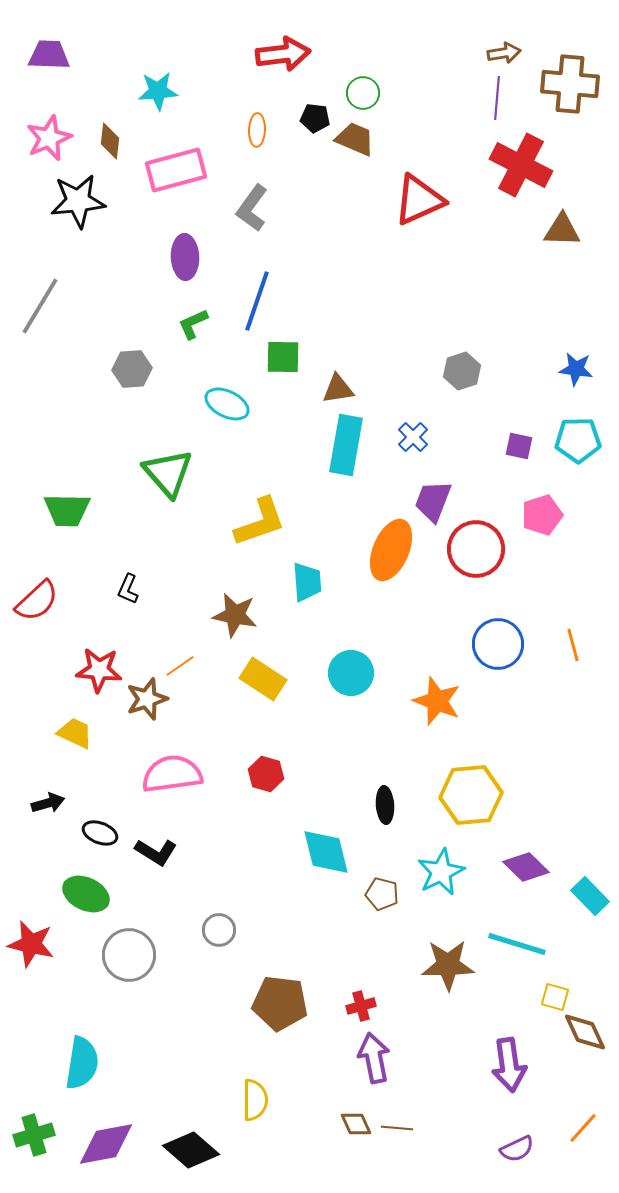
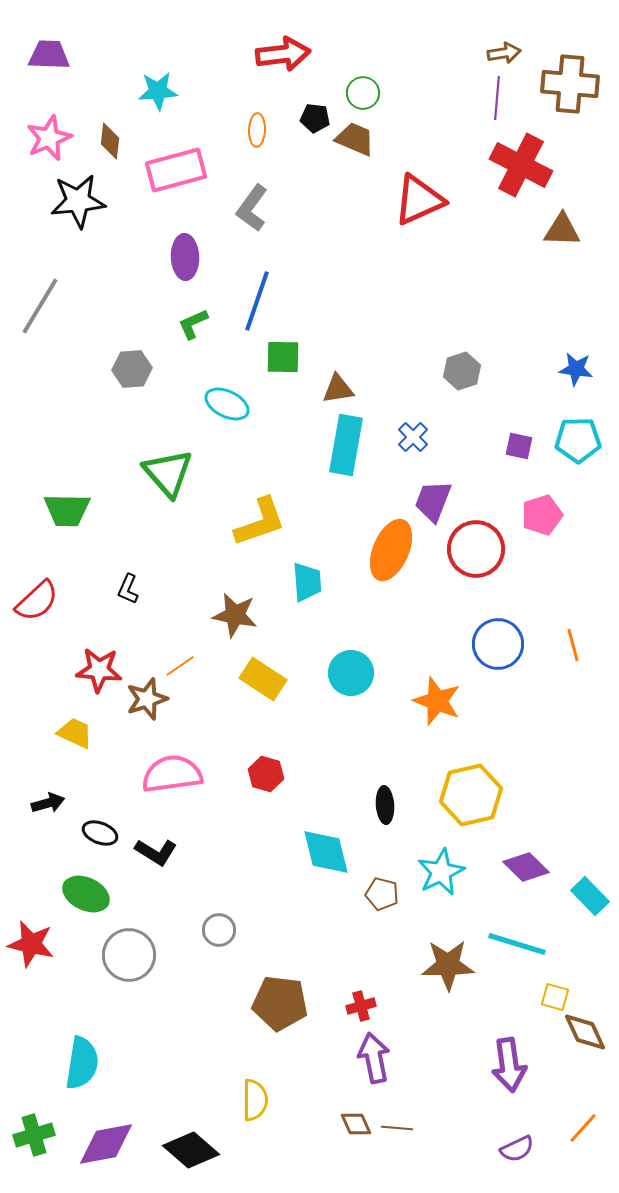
yellow hexagon at (471, 795): rotated 8 degrees counterclockwise
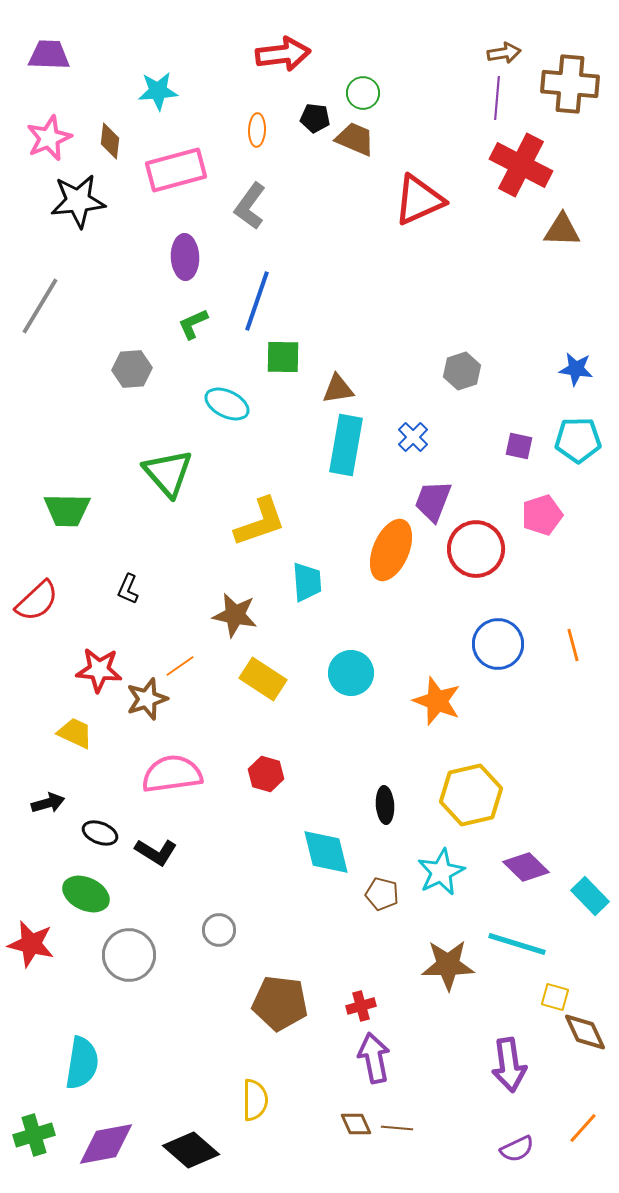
gray L-shape at (252, 208): moved 2 px left, 2 px up
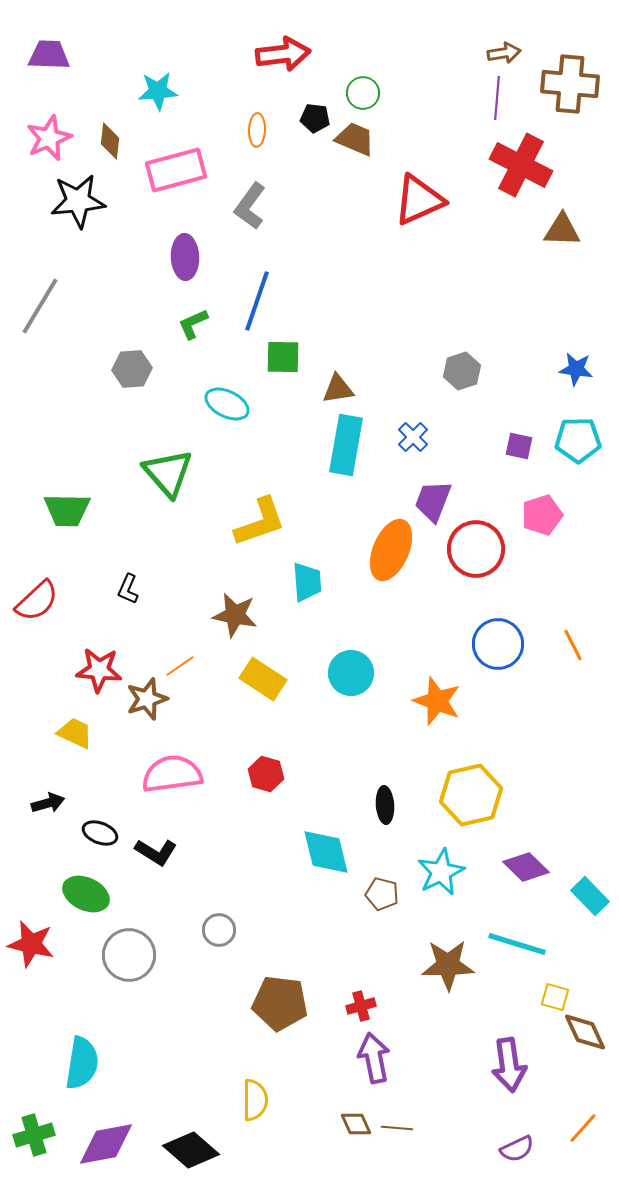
orange line at (573, 645): rotated 12 degrees counterclockwise
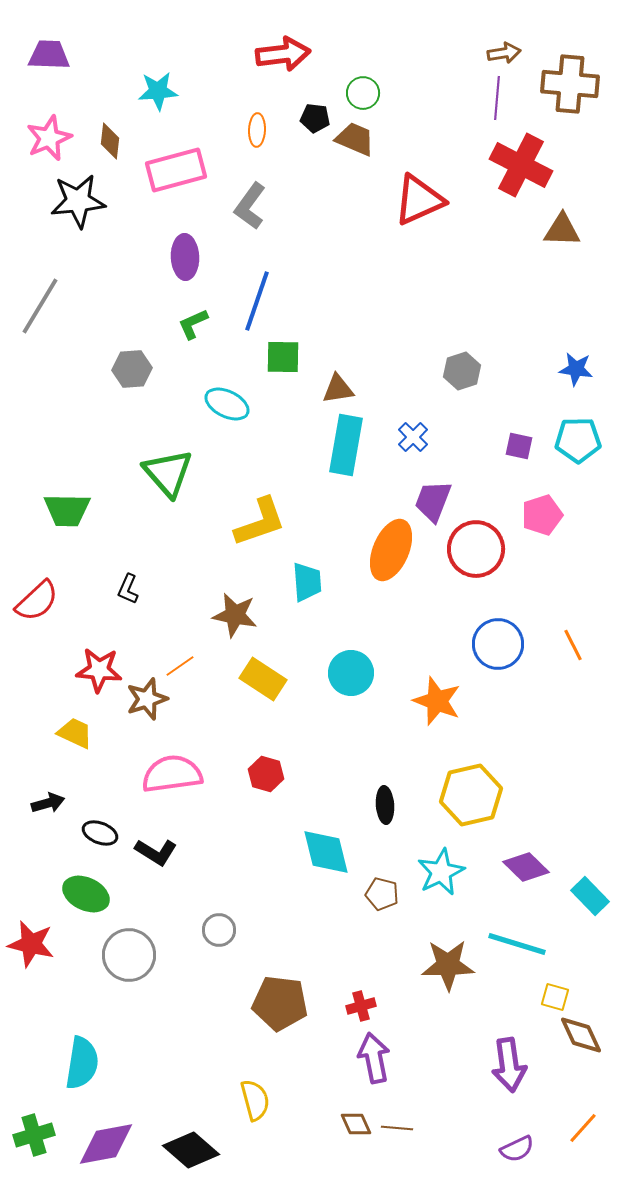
brown diamond at (585, 1032): moved 4 px left, 3 px down
yellow semicircle at (255, 1100): rotated 15 degrees counterclockwise
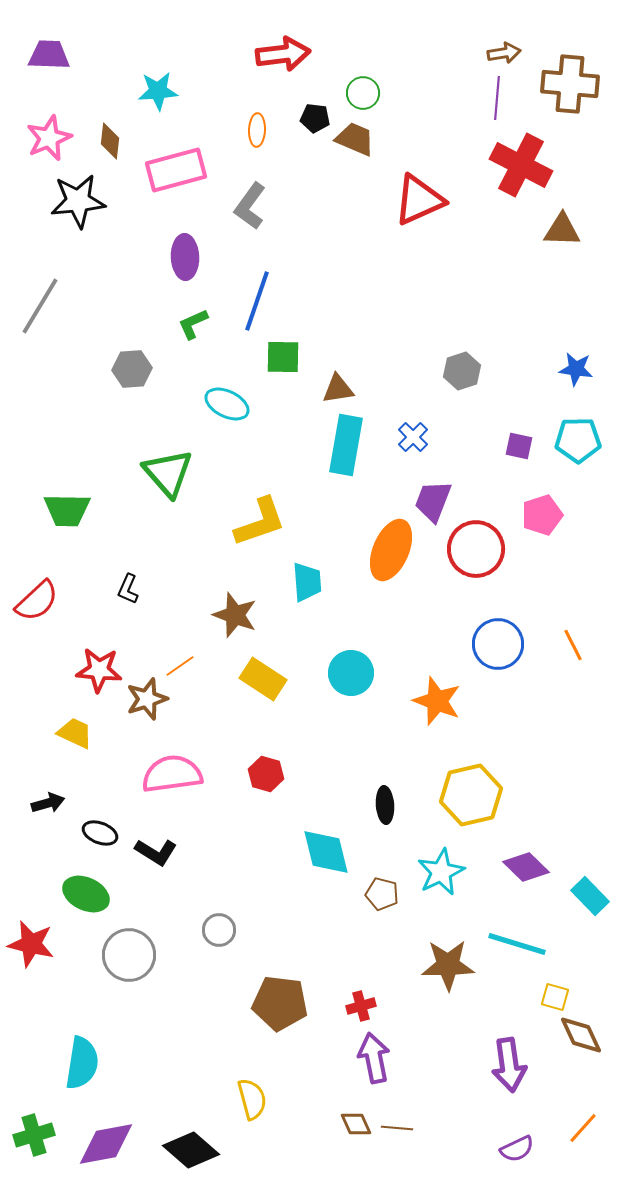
brown star at (235, 615): rotated 9 degrees clockwise
yellow semicircle at (255, 1100): moved 3 px left, 1 px up
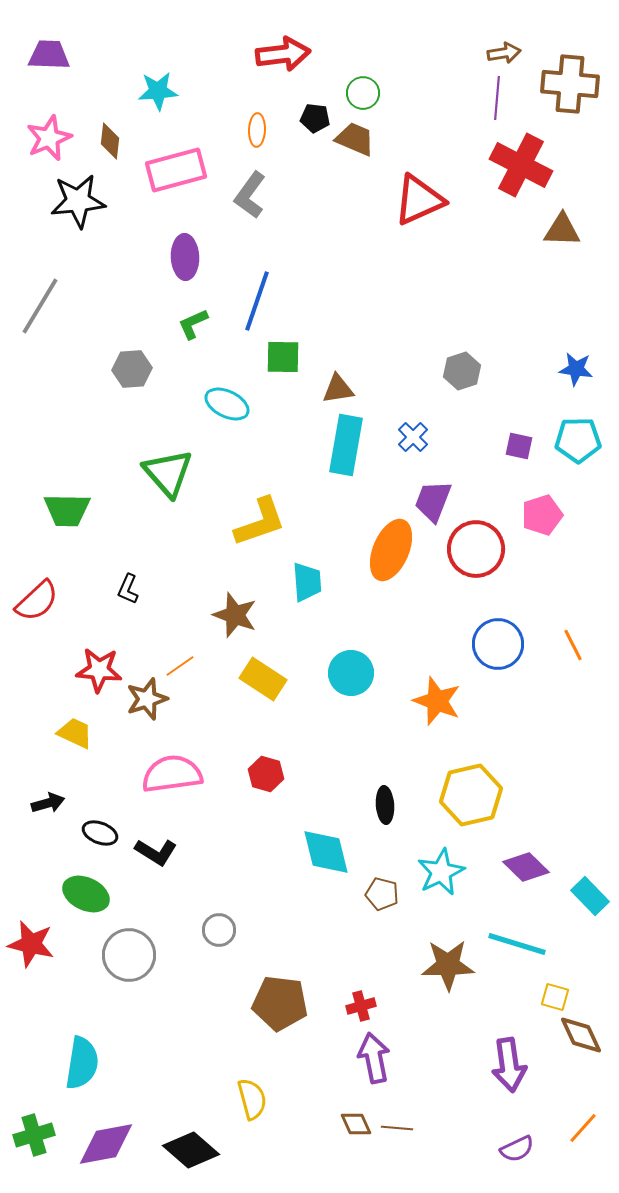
gray L-shape at (250, 206): moved 11 px up
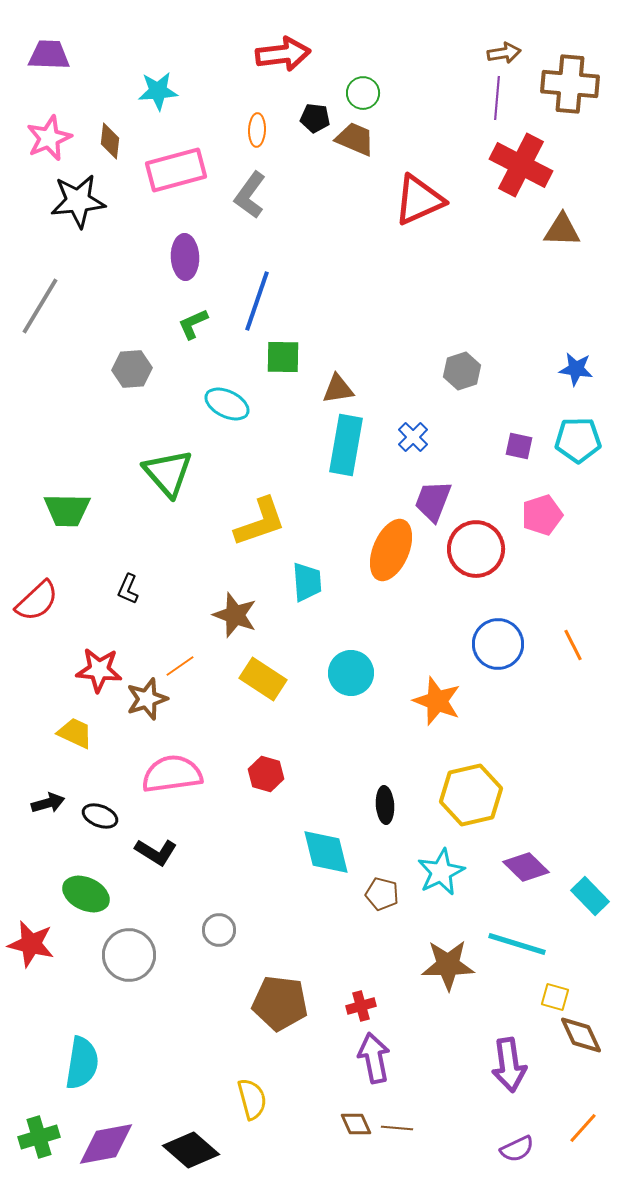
black ellipse at (100, 833): moved 17 px up
green cross at (34, 1135): moved 5 px right, 2 px down
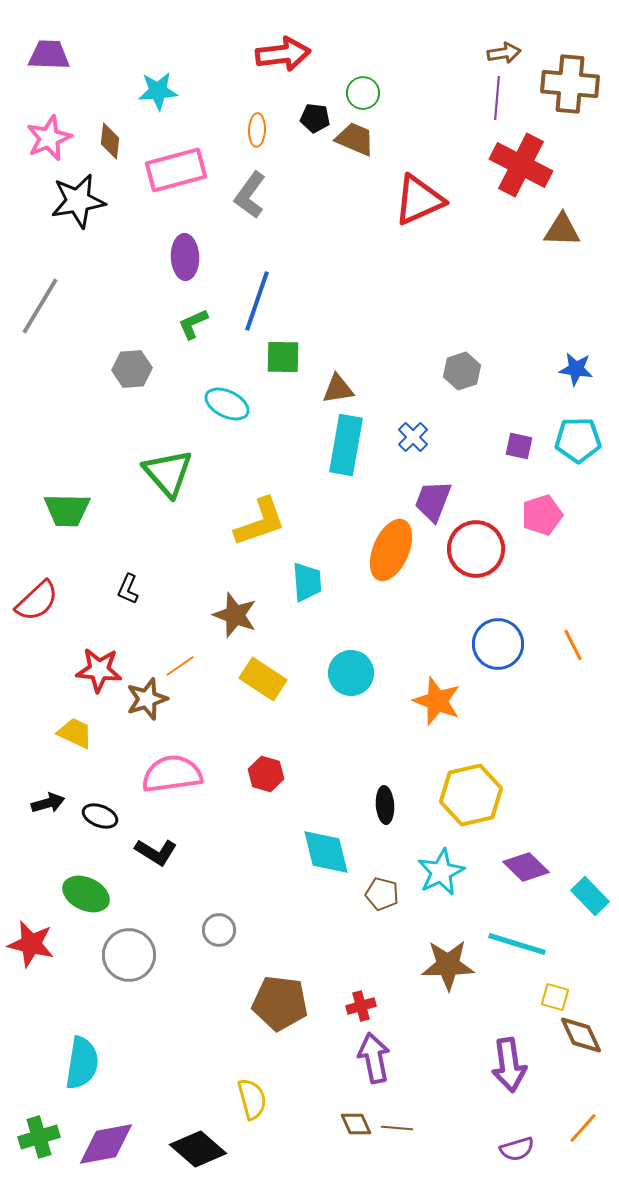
black star at (78, 201): rotated 4 degrees counterclockwise
purple semicircle at (517, 1149): rotated 8 degrees clockwise
black diamond at (191, 1150): moved 7 px right, 1 px up
